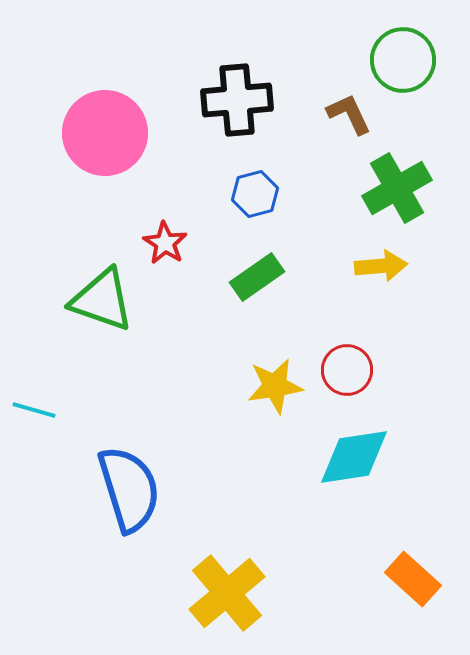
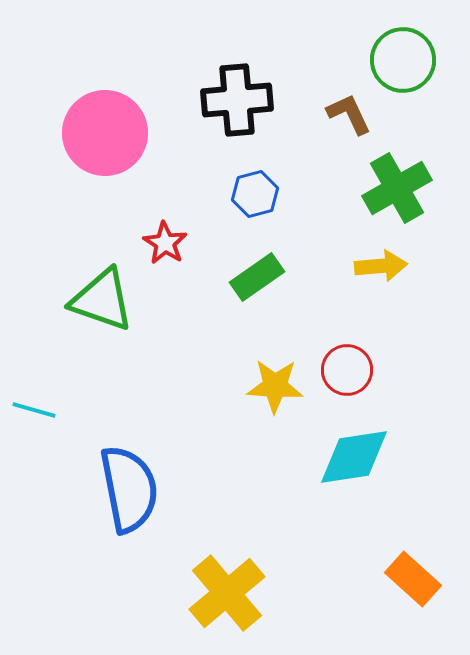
yellow star: rotated 12 degrees clockwise
blue semicircle: rotated 6 degrees clockwise
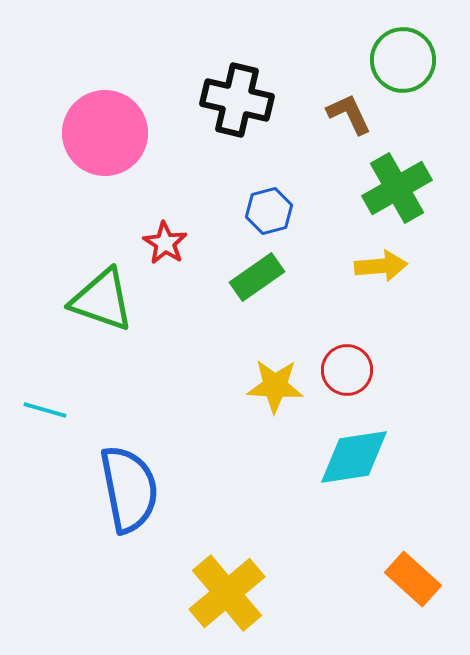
black cross: rotated 18 degrees clockwise
blue hexagon: moved 14 px right, 17 px down
cyan line: moved 11 px right
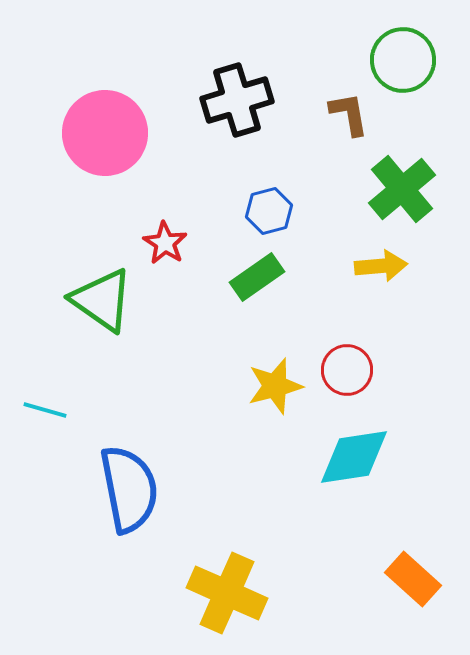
black cross: rotated 30 degrees counterclockwise
brown L-shape: rotated 15 degrees clockwise
green cross: moved 5 px right, 1 px down; rotated 10 degrees counterclockwise
green triangle: rotated 16 degrees clockwise
yellow star: rotated 18 degrees counterclockwise
yellow cross: rotated 26 degrees counterclockwise
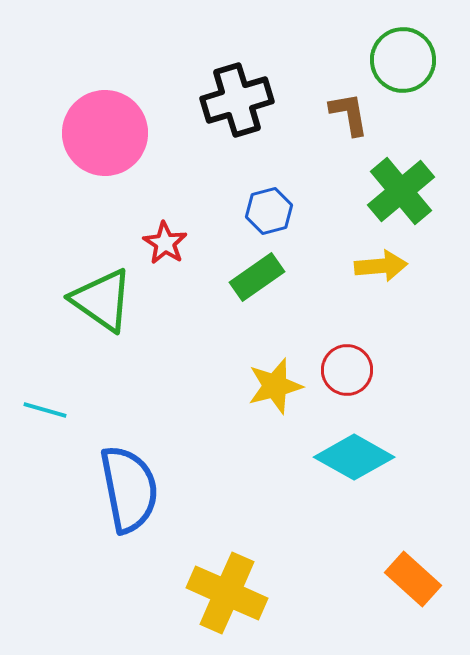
green cross: moved 1 px left, 2 px down
cyan diamond: rotated 38 degrees clockwise
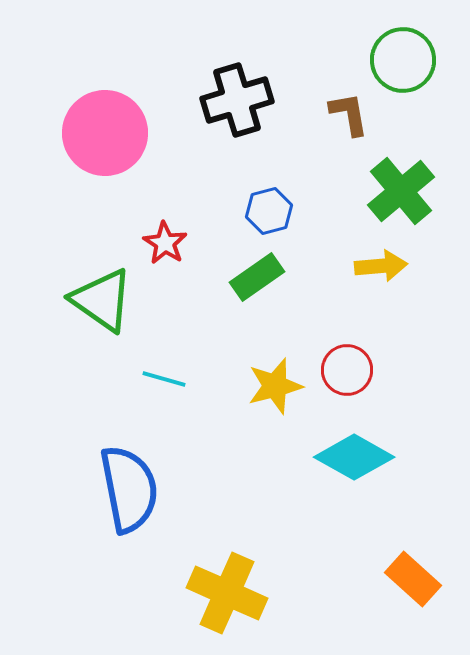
cyan line: moved 119 px right, 31 px up
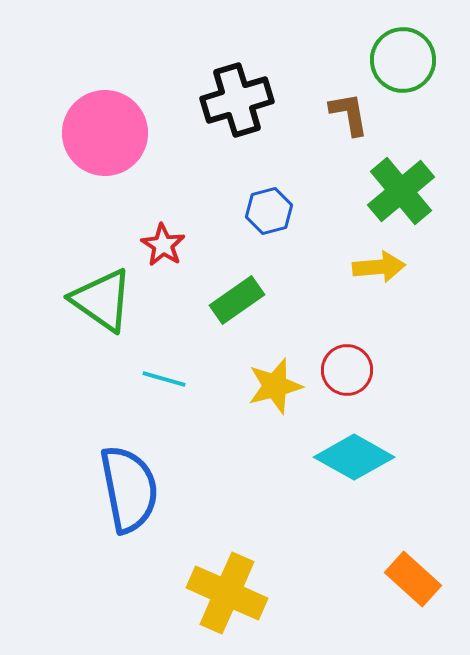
red star: moved 2 px left, 2 px down
yellow arrow: moved 2 px left, 1 px down
green rectangle: moved 20 px left, 23 px down
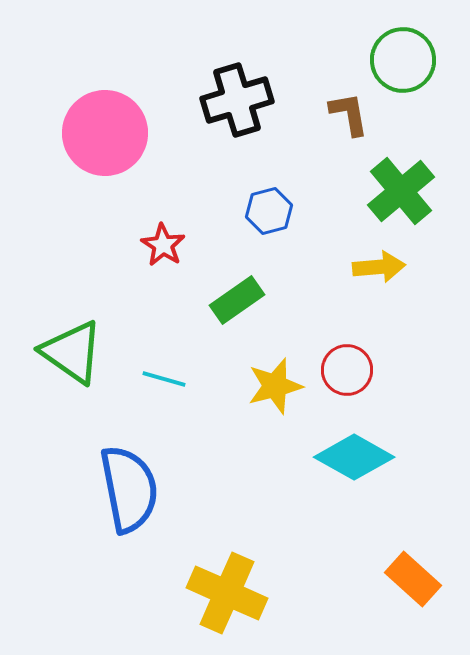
green triangle: moved 30 px left, 52 px down
